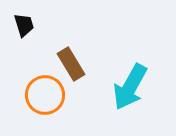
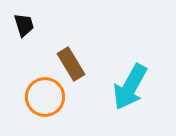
orange circle: moved 2 px down
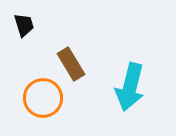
cyan arrow: rotated 15 degrees counterclockwise
orange circle: moved 2 px left, 1 px down
